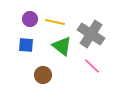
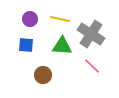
yellow line: moved 5 px right, 3 px up
green triangle: rotated 35 degrees counterclockwise
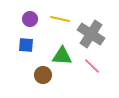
green triangle: moved 10 px down
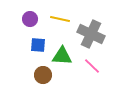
gray cross: rotated 8 degrees counterclockwise
blue square: moved 12 px right
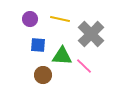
gray cross: rotated 20 degrees clockwise
pink line: moved 8 px left
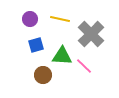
blue square: moved 2 px left; rotated 21 degrees counterclockwise
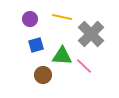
yellow line: moved 2 px right, 2 px up
